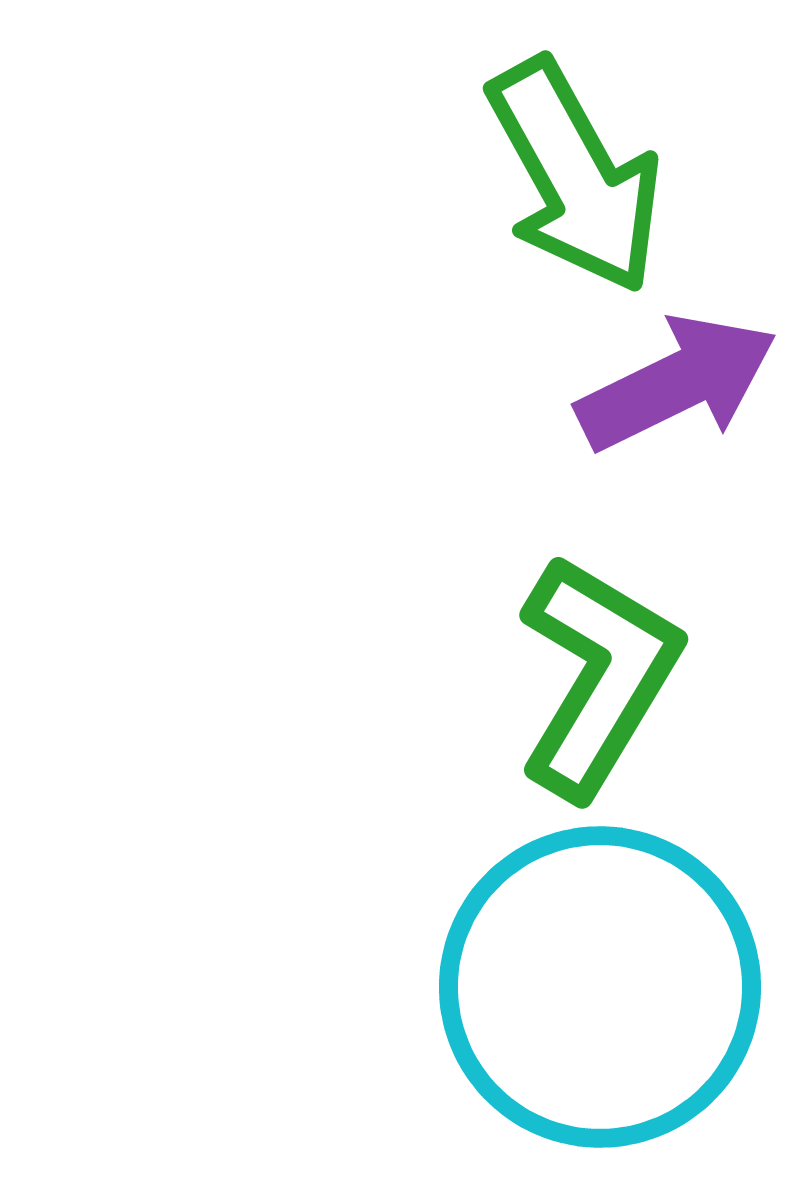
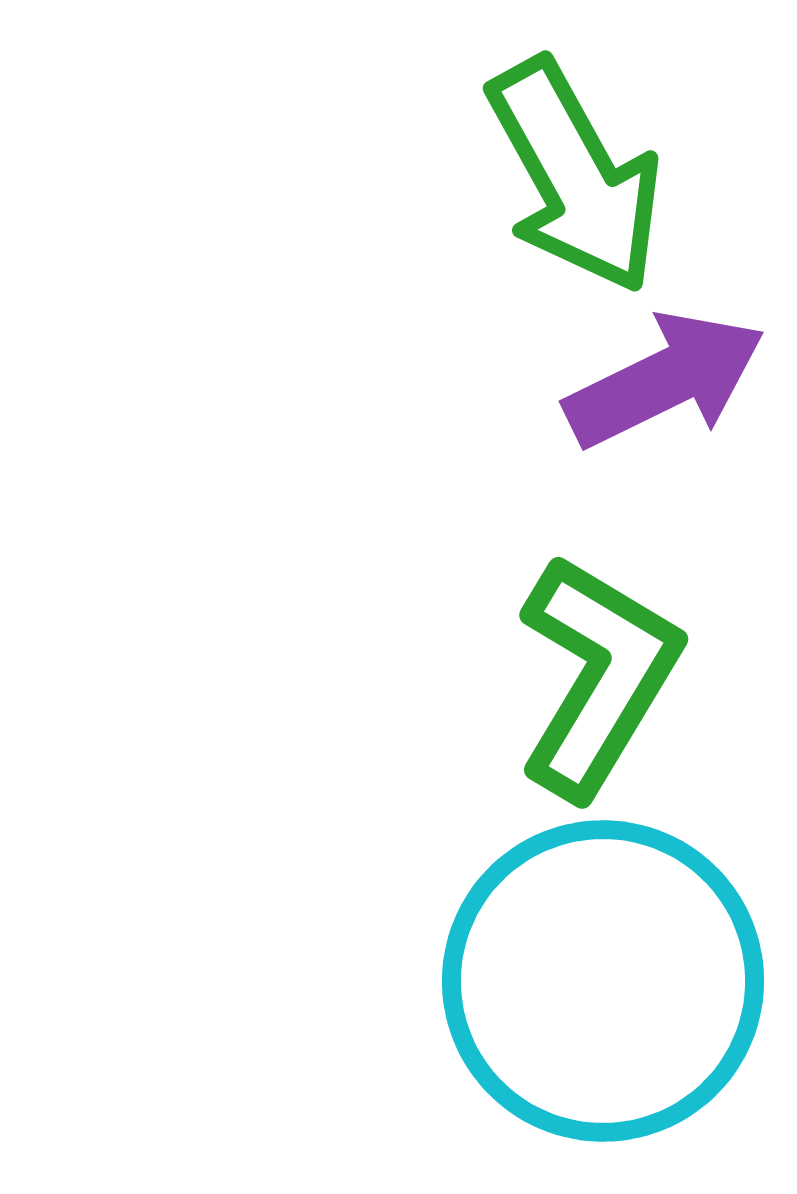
purple arrow: moved 12 px left, 3 px up
cyan circle: moved 3 px right, 6 px up
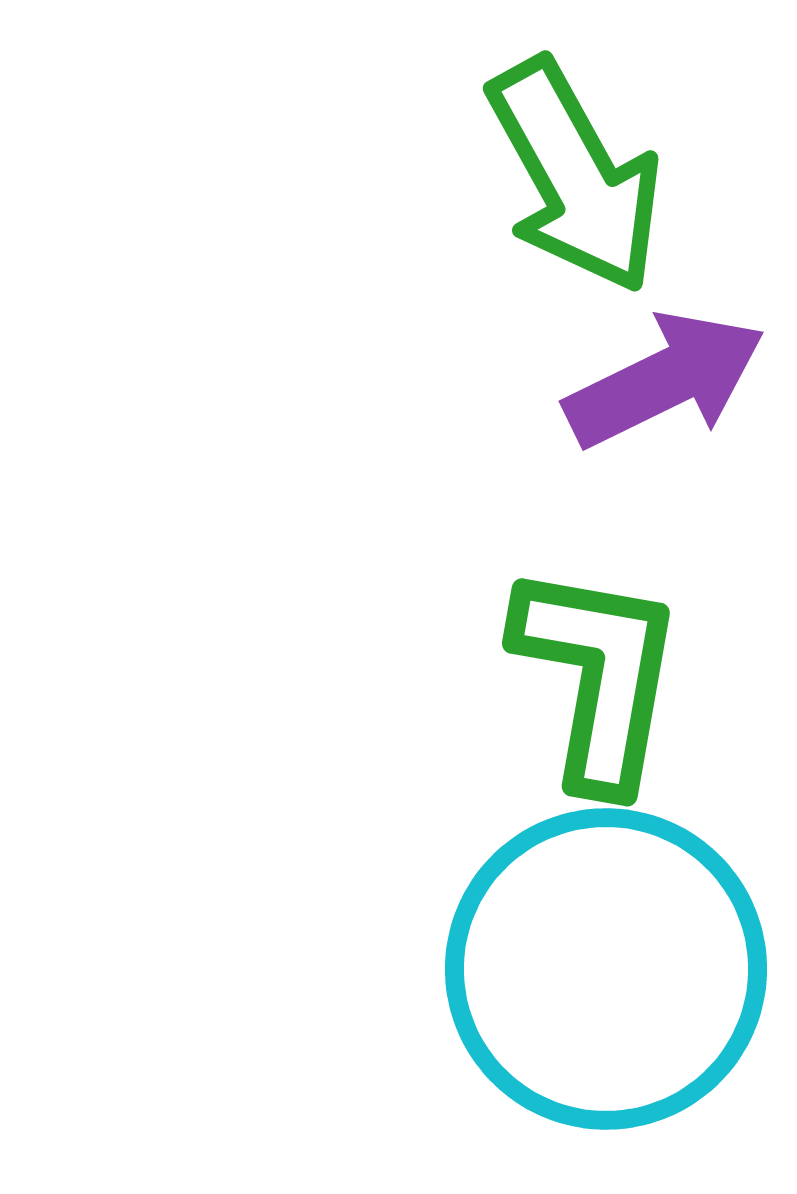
green L-shape: rotated 21 degrees counterclockwise
cyan circle: moved 3 px right, 12 px up
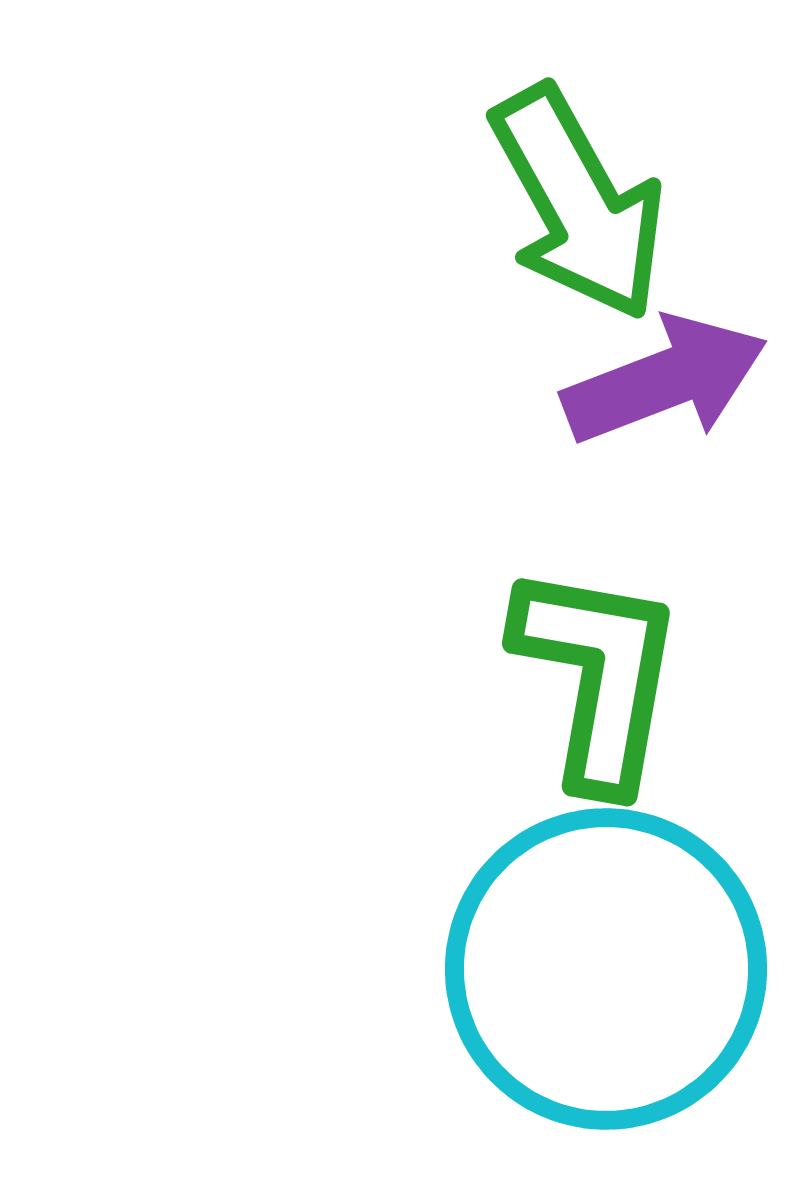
green arrow: moved 3 px right, 27 px down
purple arrow: rotated 5 degrees clockwise
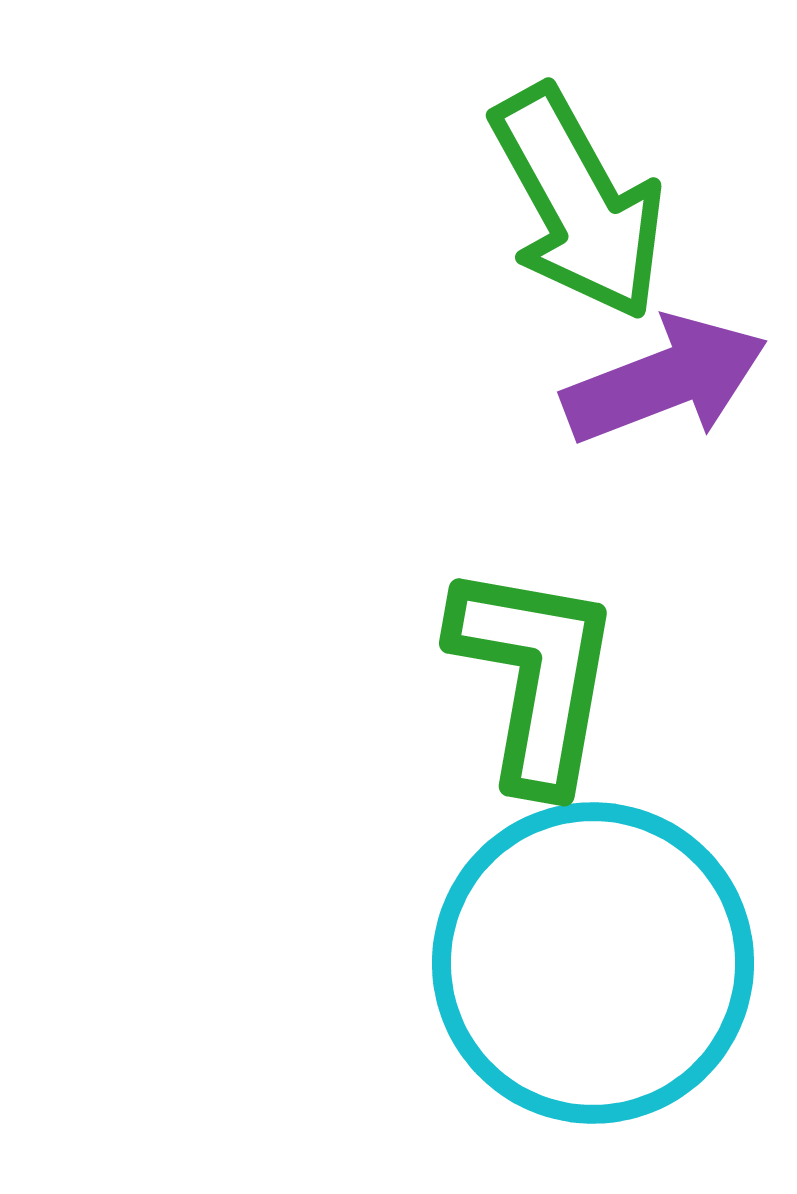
green L-shape: moved 63 px left
cyan circle: moved 13 px left, 6 px up
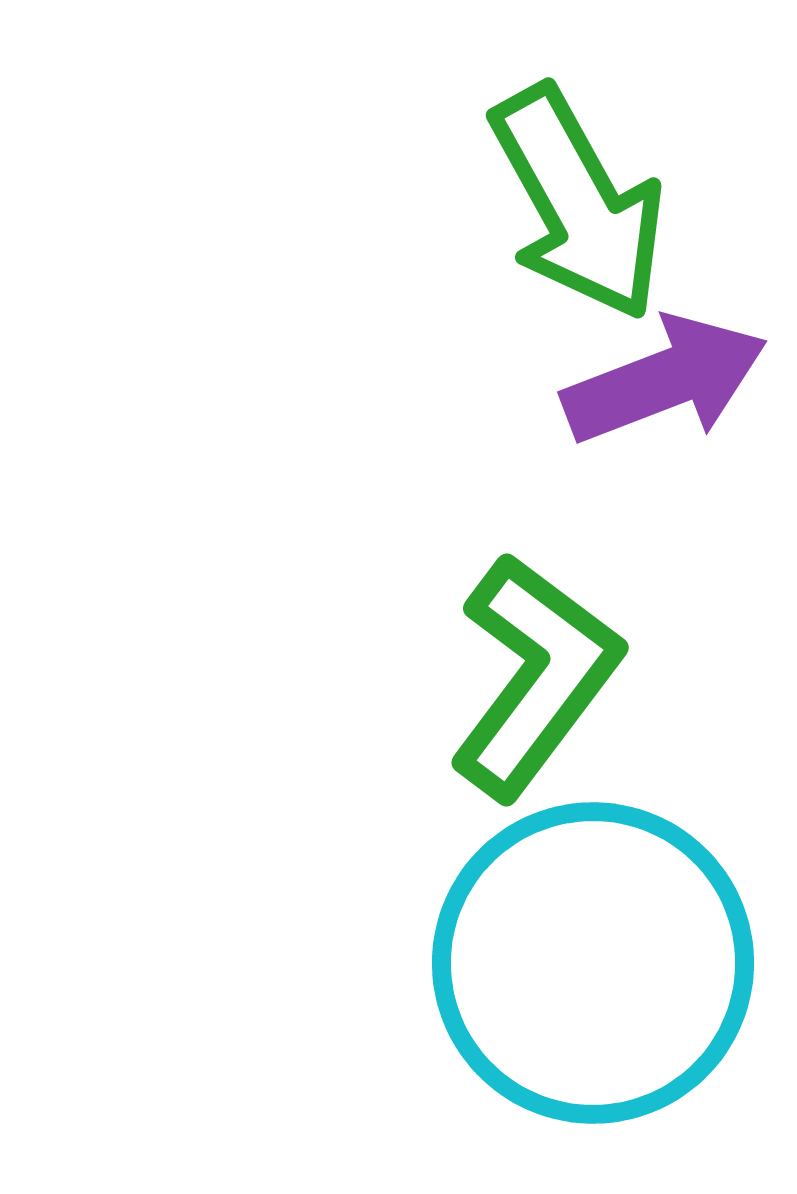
green L-shape: rotated 27 degrees clockwise
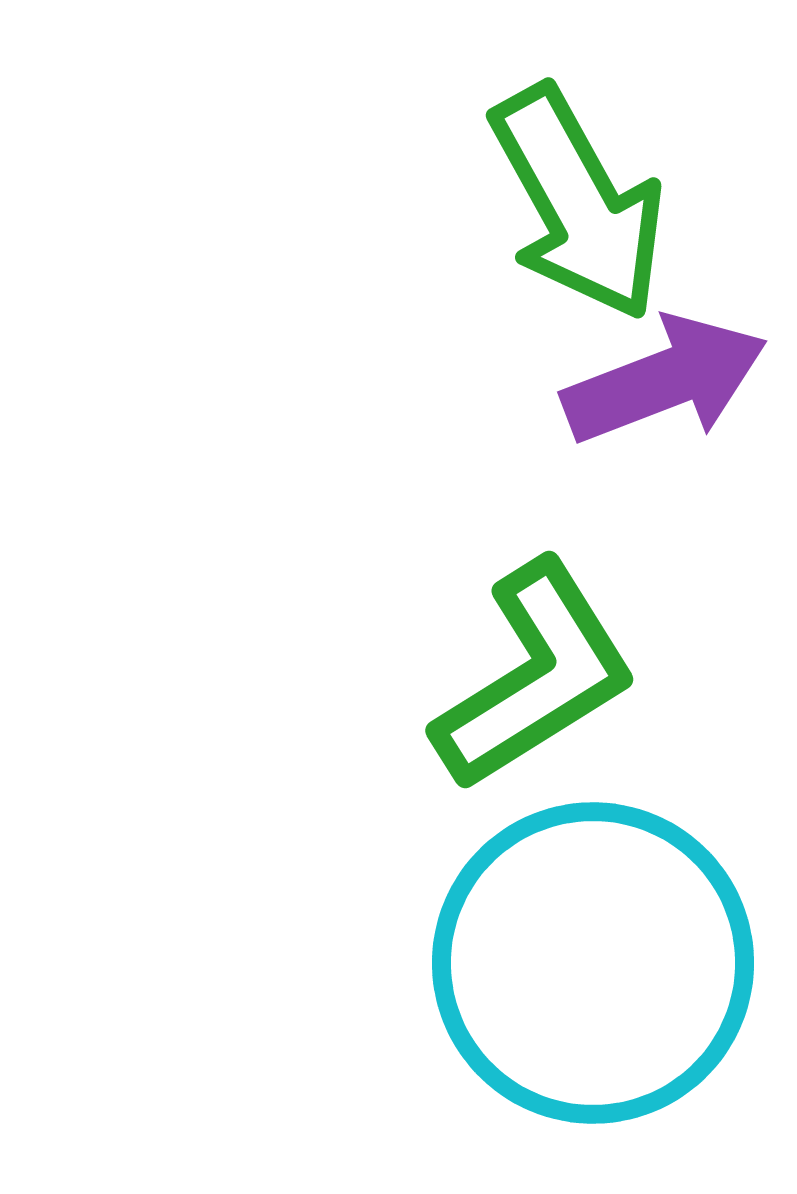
green L-shape: rotated 21 degrees clockwise
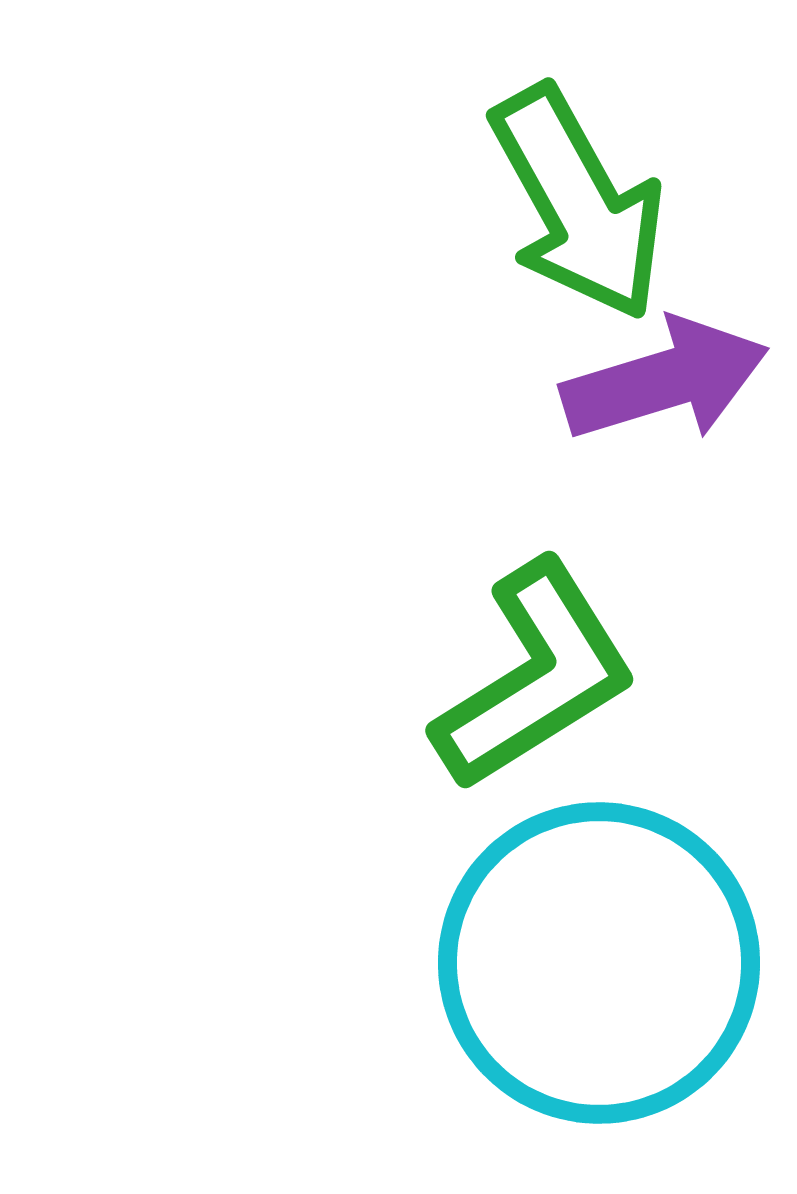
purple arrow: rotated 4 degrees clockwise
cyan circle: moved 6 px right
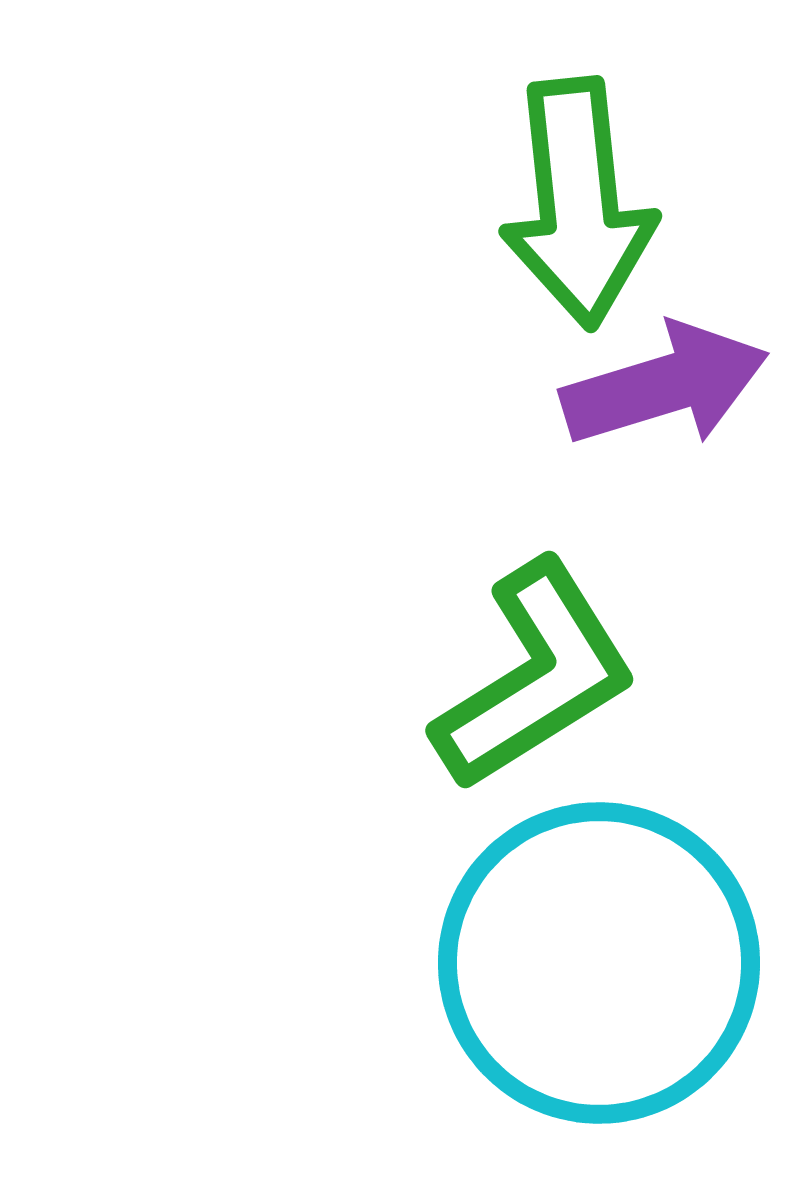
green arrow: rotated 23 degrees clockwise
purple arrow: moved 5 px down
